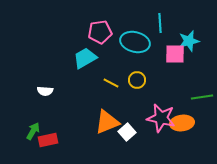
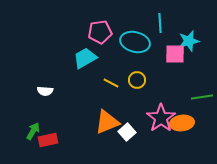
pink star: rotated 24 degrees clockwise
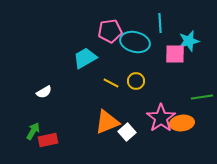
pink pentagon: moved 10 px right, 1 px up
yellow circle: moved 1 px left, 1 px down
white semicircle: moved 1 px left, 1 px down; rotated 35 degrees counterclockwise
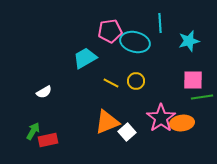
pink square: moved 18 px right, 26 px down
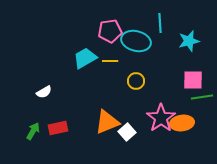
cyan ellipse: moved 1 px right, 1 px up
yellow line: moved 1 px left, 22 px up; rotated 28 degrees counterclockwise
red rectangle: moved 10 px right, 12 px up
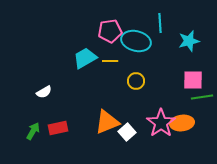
pink star: moved 5 px down
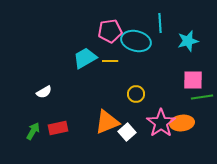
cyan star: moved 1 px left
yellow circle: moved 13 px down
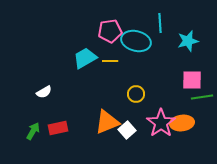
pink square: moved 1 px left
white square: moved 2 px up
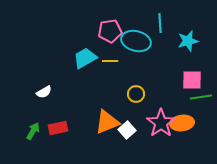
green line: moved 1 px left
